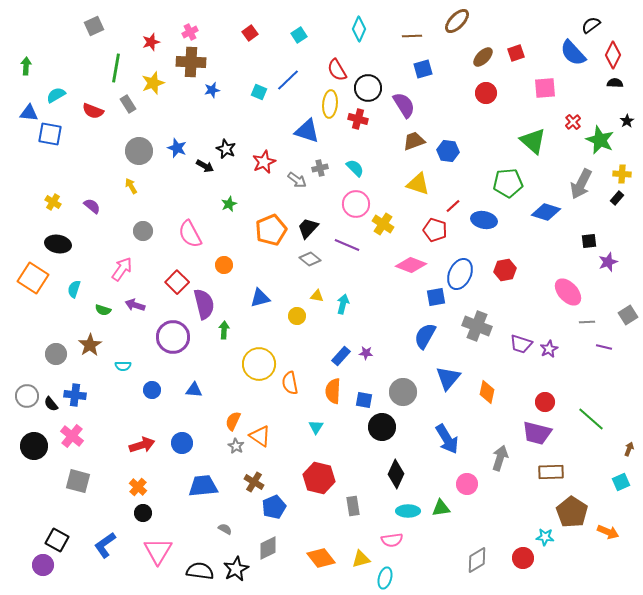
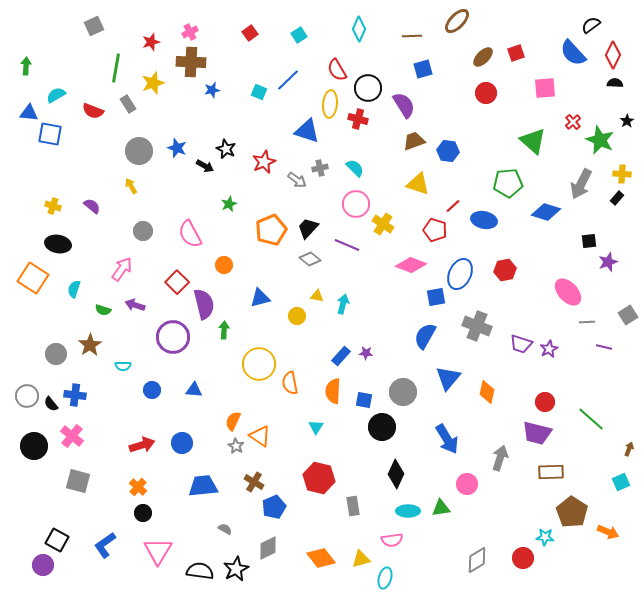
yellow cross at (53, 202): moved 4 px down; rotated 14 degrees counterclockwise
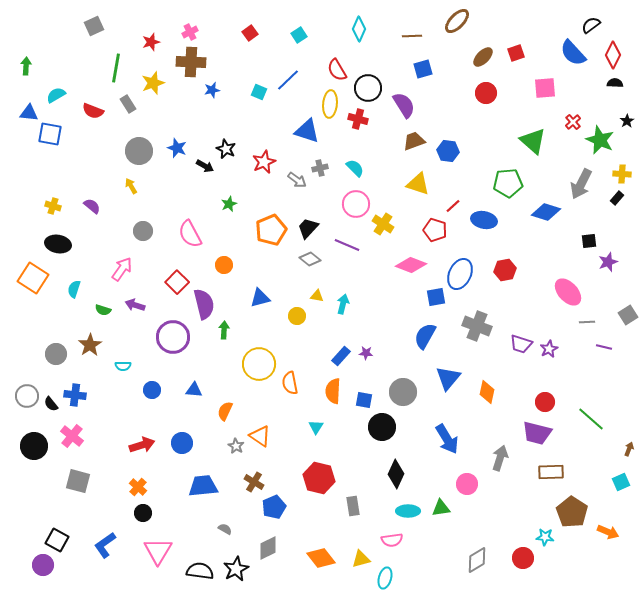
orange semicircle at (233, 421): moved 8 px left, 10 px up
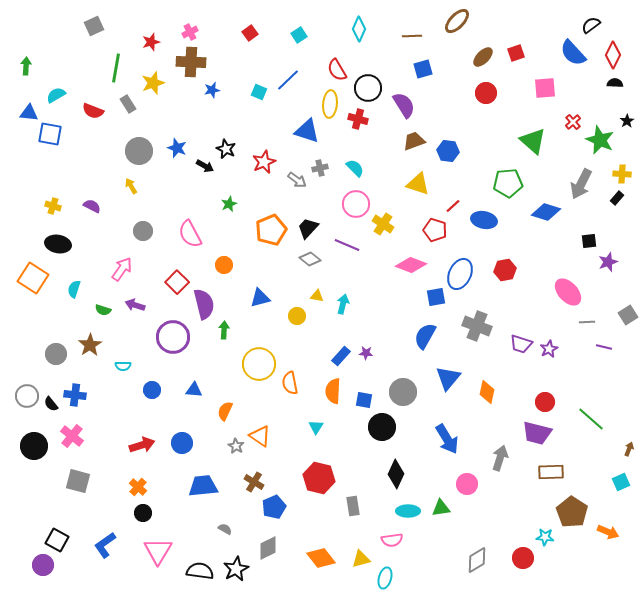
purple semicircle at (92, 206): rotated 12 degrees counterclockwise
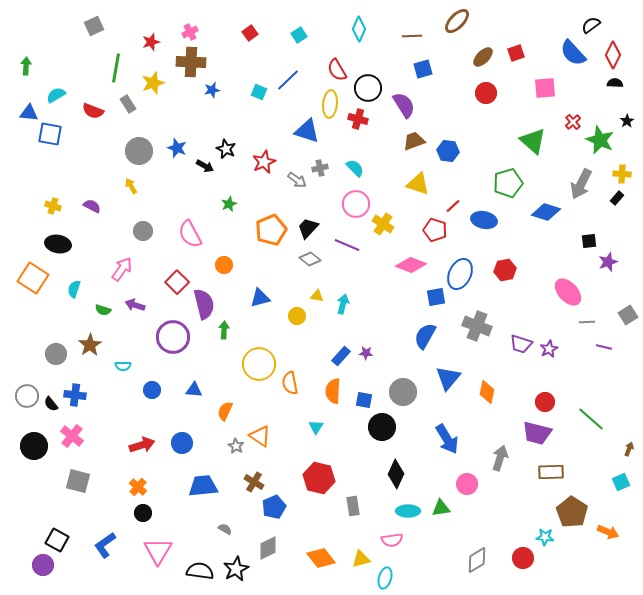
green pentagon at (508, 183): rotated 12 degrees counterclockwise
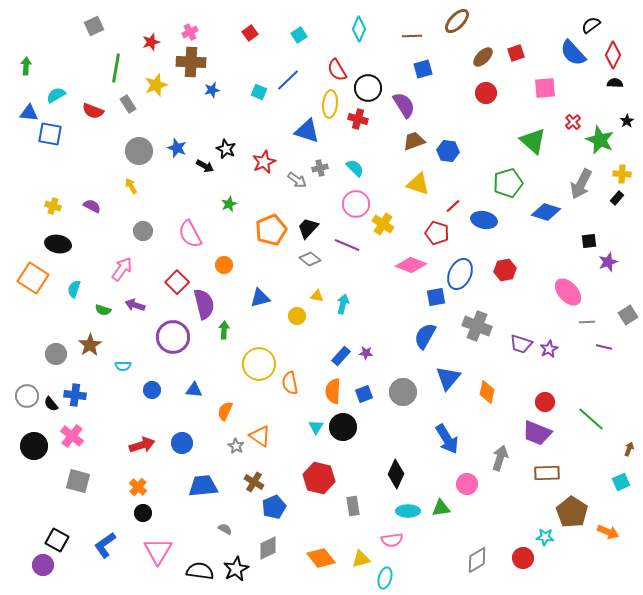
yellow star at (153, 83): moved 3 px right, 2 px down
red pentagon at (435, 230): moved 2 px right, 3 px down
blue square at (364, 400): moved 6 px up; rotated 30 degrees counterclockwise
black circle at (382, 427): moved 39 px left
purple trapezoid at (537, 433): rotated 8 degrees clockwise
brown rectangle at (551, 472): moved 4 px left, 1 px down
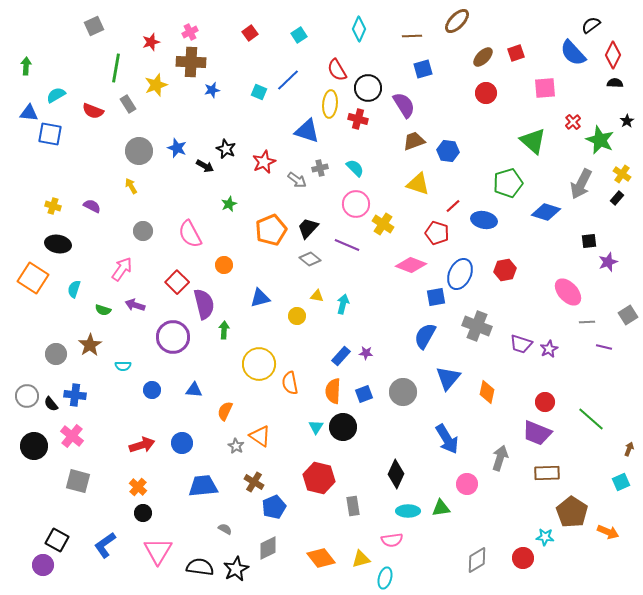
yellow cross at (622, 174): rotated 30 degrees clockwise
black semicircle at (200, 571): moved 4 px up
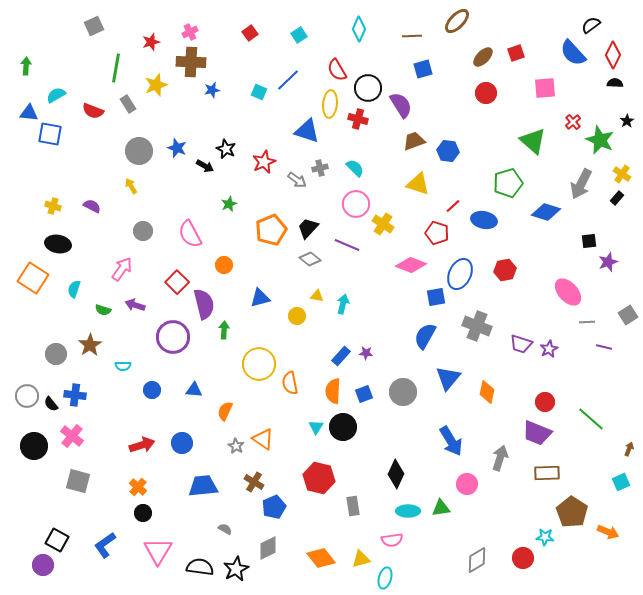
purple semicircle at (404, 105): moved 3 px left
orange triangle at (260, 436): moved 3 px right, 3 px down
blue arrow at (447, 439): moved 4 px right, 2 px down
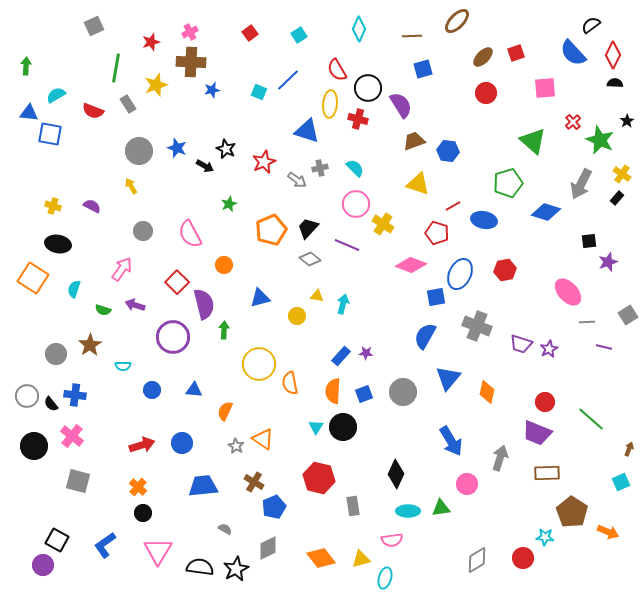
red line at (453, 206): rotated 14 degrees clockwise
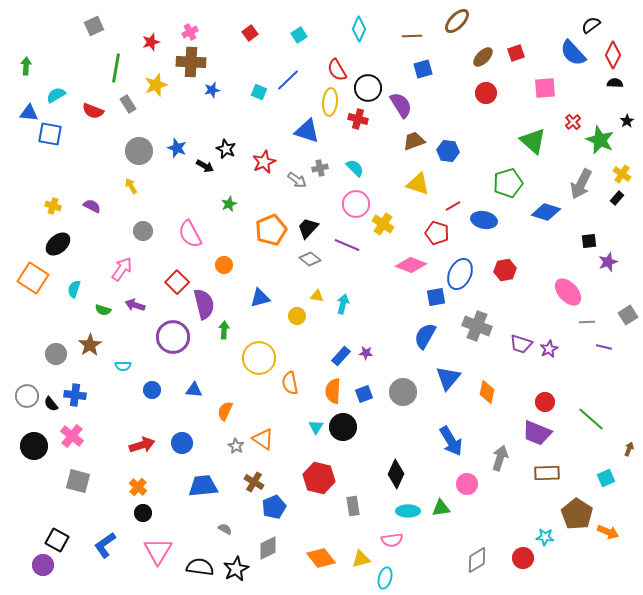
yellow ellipse at (330, 104): moved 2 px up
black ellipse at (58, 244): rotated 50 degrees counterclockwise
yellow circle at (259, 364): moved 6 px up
cyan square at (621, 482): moved 15 px left, 4 px up
brown pentagon at (572, 512): moved 5 px right, 2 px down
